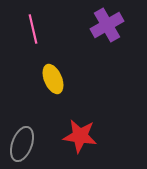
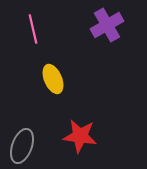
gray ellipse: moved 2 px down
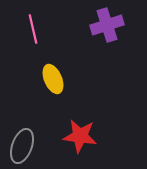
purple cross: rotated 12 degrees clockwise
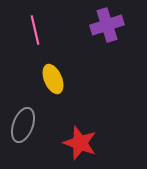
pink line: moved 2 px right, 1 px down
red star: moved 7 px down; rotated 12 degrees clockwise
gray ellipse: moved 1 px right, 21 px up
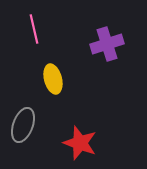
purple cross: moved 19 px down
pink line: moved 1 px left, 1 px up
yellow ellipse: rotated 8 degrees clockwise
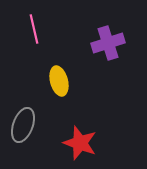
purple cross: moved 1 px right, 1 px up
yellow ellipse: moved 6 px right, 2 px down
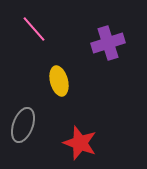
pink line: rotated 28 degrees counterclockwise
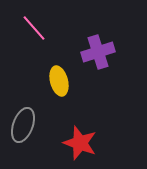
pink line: moved 1 px up
purple cross: moved 10 px left, 9 px down
